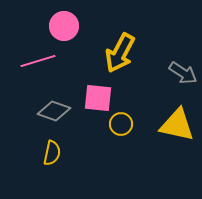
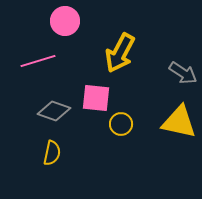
pink circle: moved 1 px right, 5 px up
pink square: moved 2 px left
yellow triangle: moved 2 px right, 3 px up
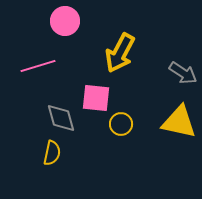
pink line: moved 5 px down
gray diamond: moved 7 px right, 7 px down; rotated 56 degrees clockwise
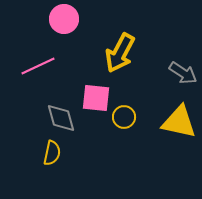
pink circle: moved 1 px left, 2 px up
pink line: rotated 8 degrees counterclockwise
yellow circle: moved 3 px right, 7 px up
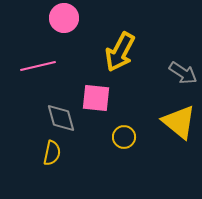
pink circle: moved 1 px up
yellow arrow: moved 1 px up
pink line: rotated 12 degrees clockwise
yellow circle: moved 20 px down
yellow triangle: rotated 27 degrees clockwise
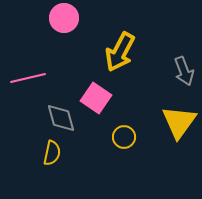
pink line: moved 10 px left, 12 px down
gray arrow: moved 1 px right, 2 px up; rotated 36 degrees clockwise
pink square: rotated 28 degrees clockwise
yellow triangle: rotated 27 degrees clockwise
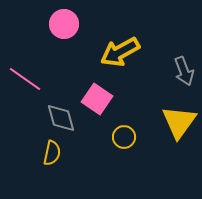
pink circle: moved 6 px down
yellow arrow: rotated 33 degrees clockwise
pink line: moved 3 px left, 1 px down; rotated 48 degrees clockwise
pink square: moved 1 px right, 1 px down
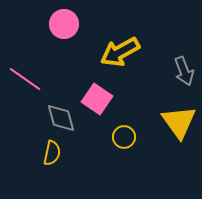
yellow triangle: rotated 12 degrees counterclockwise
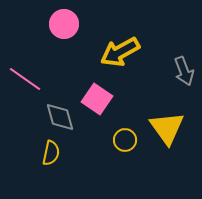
gray diamond: moved 1 px left, 1 px up
yellow triangle: moved 12 px left, 6 px down
yellow circle: moved 1 px right, 3 px down
yellow semicircle: moved 1 px left
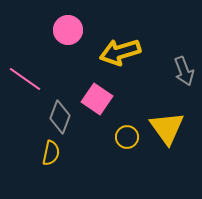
pink circle: moved 4 px right, 6 px down
yellow arrow: rotated 12 degrees clockwise
gray diamond: rotated 36 degrees clockwise
yellow circle: moved 2 px right, 3 px up
